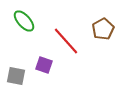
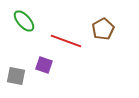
red line: rotated 28 degrees counterclockwise
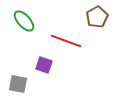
brown pentagon: moved 6 px left, 12 px up
gray square: moved 2 px right, 8 px down
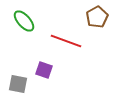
purple square: moved 5 px down
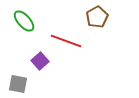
purple square: moved 4 px left, 9 px up; rotated 30 degrees clockwise
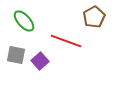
brown pentagon: moved 3 px left
gray square: moved 2 px left, 29 px up
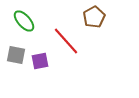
red line: rotated 28 degrees clockwise
purple square: rotated 30 degrees clockwise
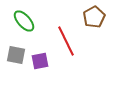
red line: rotated 16 degrees clockwise
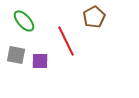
purple square: rotated 12 degrees clockwise
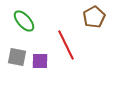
red line: moved 4 px down
gray square: moved 1 px right, 2 px down
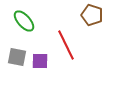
brown pentagon: moved 2 px left, 2 px up; rotated 25 degrees counterclockwise
